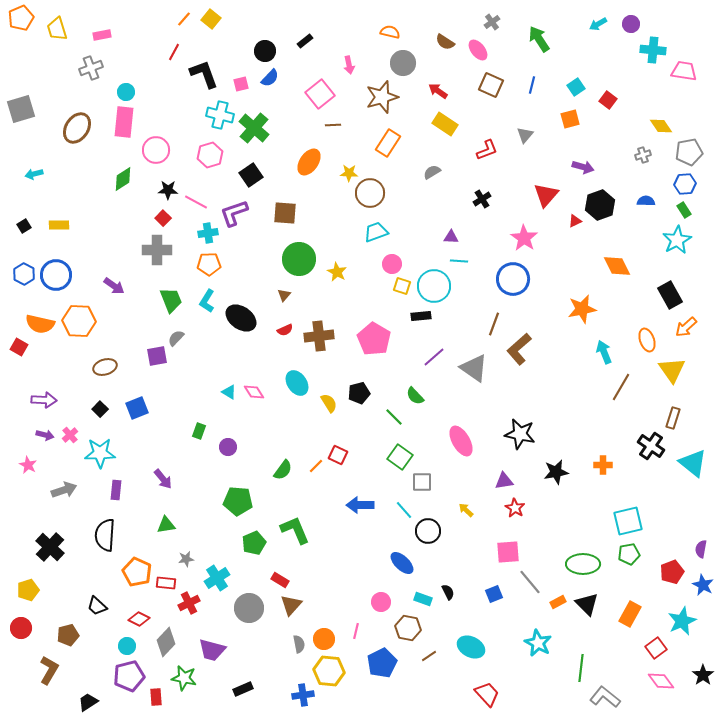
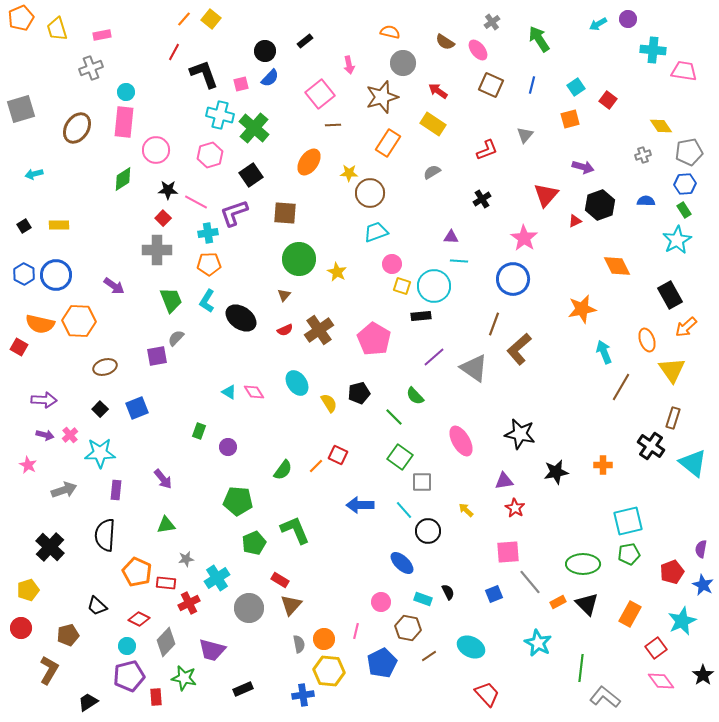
purple circle at (631, 24): moved 3 px left, 5 px up
yellow rectangle at (445, 124): moved 12 px left
brown cross at (319, 336): moved 6 px up; rotated 28 degrees counterclockwise
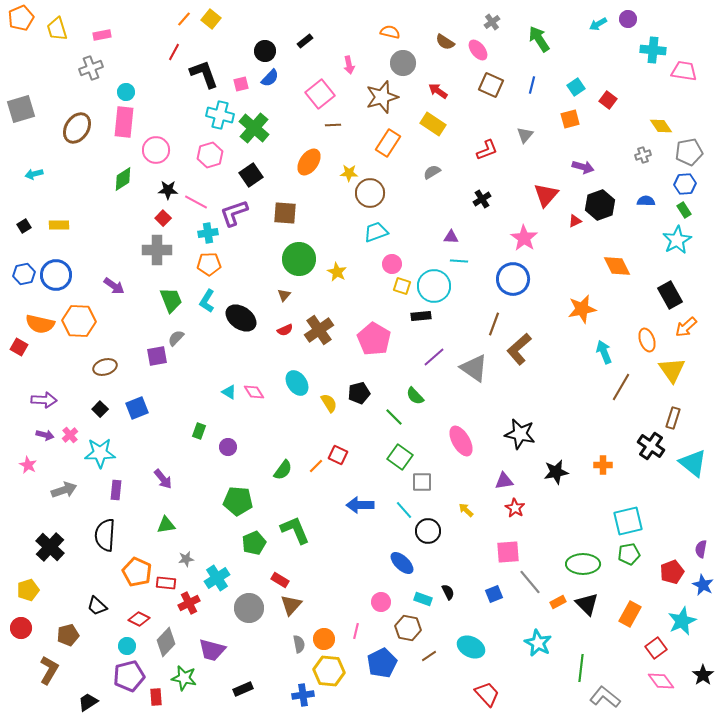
blue hexagon at (24, 274): rotated 20 degrees clockwise
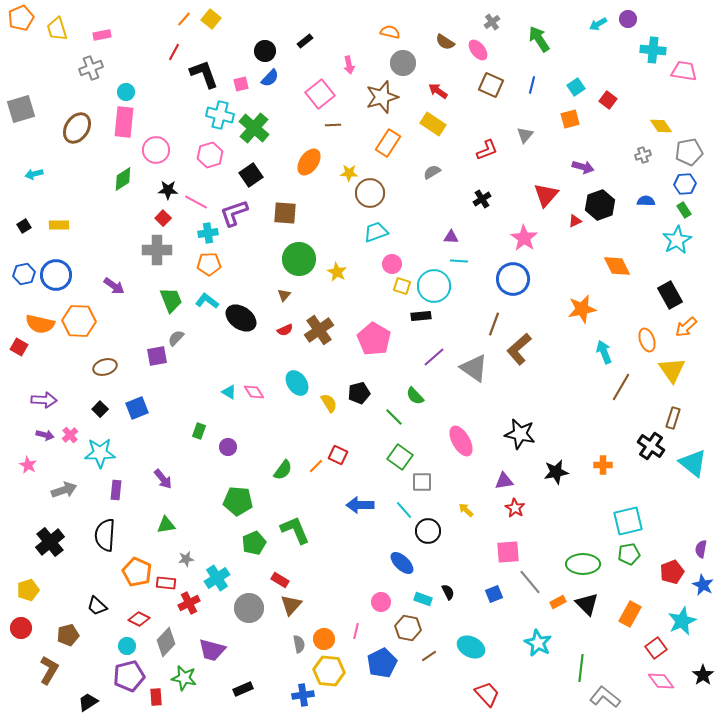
cyan L-shape at (207, 301): rotated 95 degrees clockwise
black cross at (50, 547): moved 5 px up; rotated 8 degrees clockwise
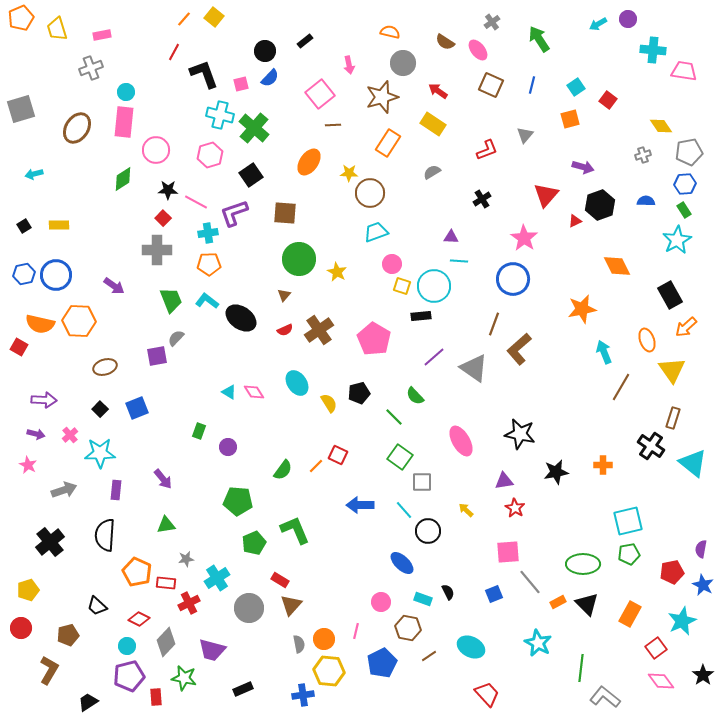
yellow square at (211, 19): moved 3 px right, 2 px up
purple arrow at (45, 435): moved 9 px left, 1 px up
red pentagon at (672, 572): rotated 10 degrees clockwise
